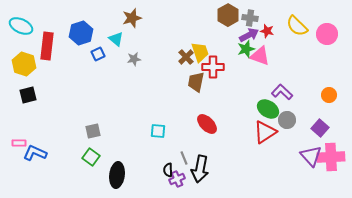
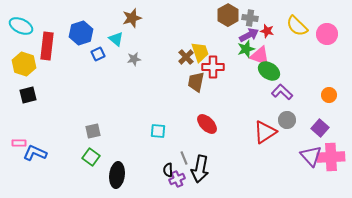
green ellipse: moved 1 px right, 38 px up
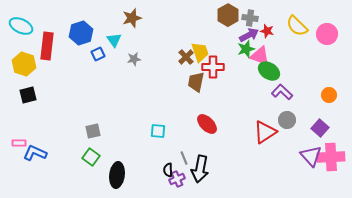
cyan triangle: moved 2 px left, 1 px down; rotated 14 degrees clockwise
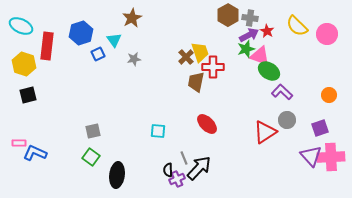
brown star: rotated 12 degrees counterclockwise
red star: rotated 16 degrees clockwise
purple square: rotated 30 degrees clockwise
black arrow: moved 1 px left, 1 px up; rotated 148 degrees counterclockwise
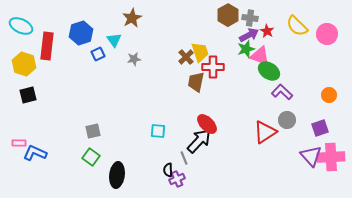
black arrow: moved 27 px up
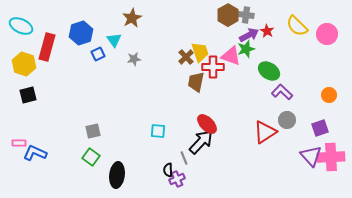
gray cross: moved 4 px left, 3 px up
red rectangle: moved 1 px down; rotated 8 degrees clockwise
pink triangle: moved 29 px left
black arrow: moved 2 px right, 1 px down
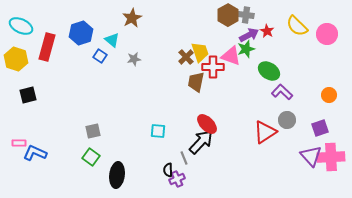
cyan triangle: moved 2 px left; rotated 14 degrees counterclockwise
blue square: moved 2 px right, 2 px down; rotated 32 degrees counterclockwise
yellow hexagon: moved 8 px left, 5 px up
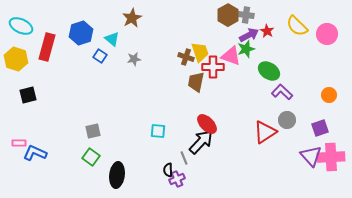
cyan triangle: moved 1 px up
brown cross: rotated 28 degrees counterclockwise
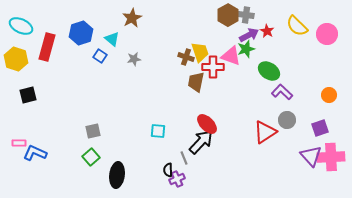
green square: rotated 12 degrees clockwise
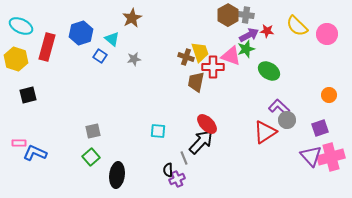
red star: rotated 24 degrees counterclockwise
purple L-shape: moved 3 px left, 15 px down
pink cross: rotated 12 degrees counterclockwise
